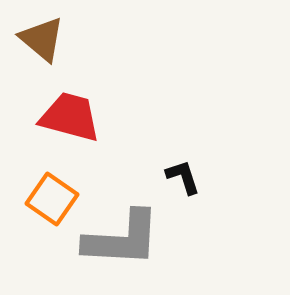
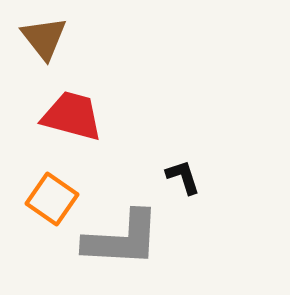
brown triangle: moved 2 px right, 1 px up; rotated 12 degrees clockwise
red trapezoid: moved 2 px right, 1 px up
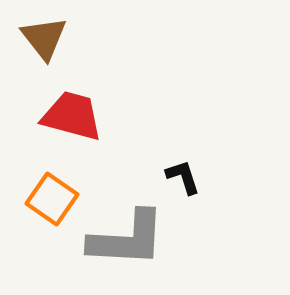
gray L-shape: moved 5 px right
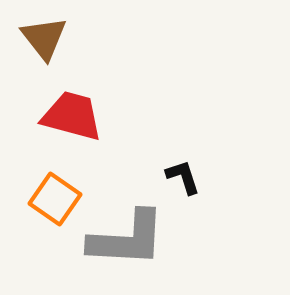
orange square: moved 3 px right
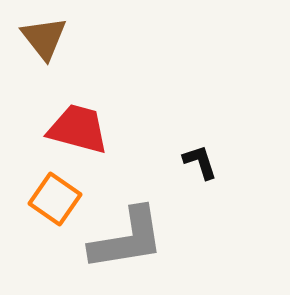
red trapezoid: moved 6 px right, 13 px down
black L-shape: moved 17 px right, 15 px up
gray L-shape: rotated 12 degrees counterclockwise
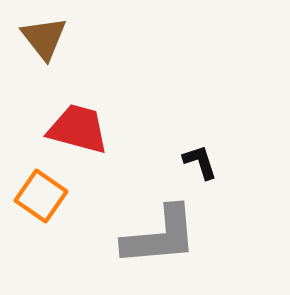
orange square: moved 14 px left, 3 px up
gray L-shape: moved 33 px right, 3 px up; rotated 4 degrees clockwise
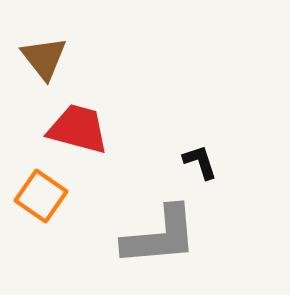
brown triangle: moved 20 px down
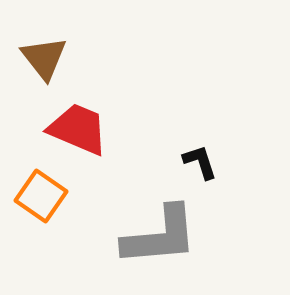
red trapezoid: rotated 8 degrees clockwise
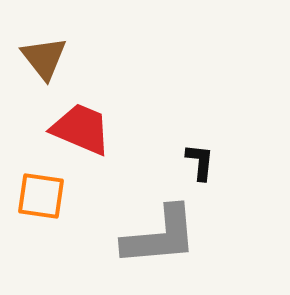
red trapezoid: moved 3 px right
black L-shape: rotated 24 degrees clockwise
orange square: rotated 27 degrees counterclockwise
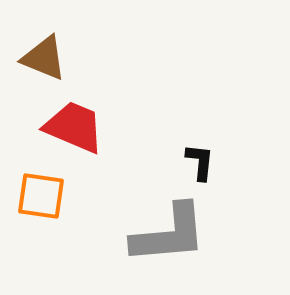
brown triangle: rotated 30 degrees counterclockwise
red trapezoid: moved 7 px left, 2 px up
gray L-shape: moved 9 px right, 2 px up
